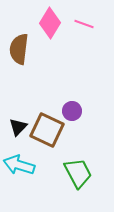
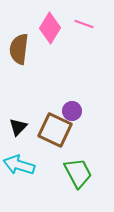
pink diamond: moved 5 px down
brown square: moved 8 px right
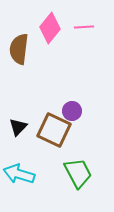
pink line: moved 3 px down; rotated 24 degrees counterclockwise
pink diamond: rotated 8 degrees clockwise
brown square: moved 1 px left
cyan arrow: moved 9 px down
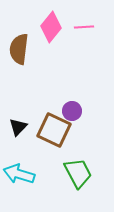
pink diamond: moved 1 px right, 1 px up
